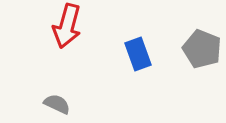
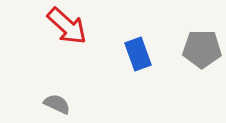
red arrow: rotated 63 degrees counterclockwise
gray pentagon: rotated 21 degrees counterclockwise
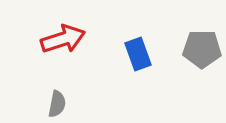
red arrow: moved 4 px left, 13 px down; rotated 60 degrees counterclockwise
gray semicircle: rotated 76 degrees clockwise
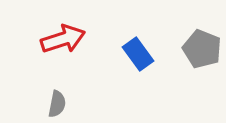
gray pentagon: rotated 21 degrees clockwise
blue rectangle: rotated 16 degrees counterclockwise
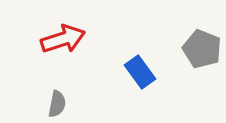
blue rectangle: moved 2 px right, 18 px down
